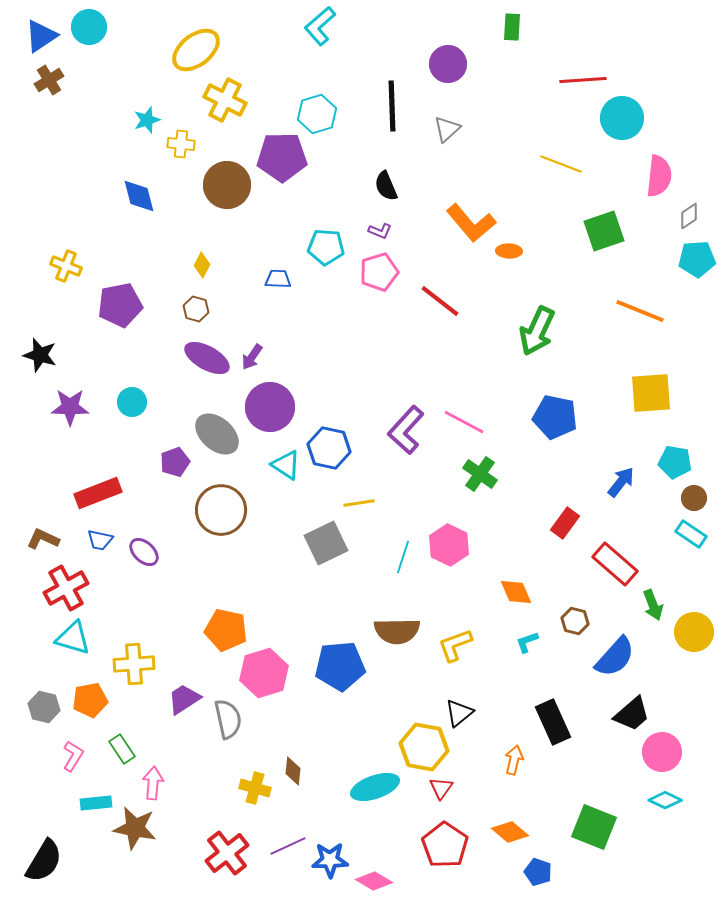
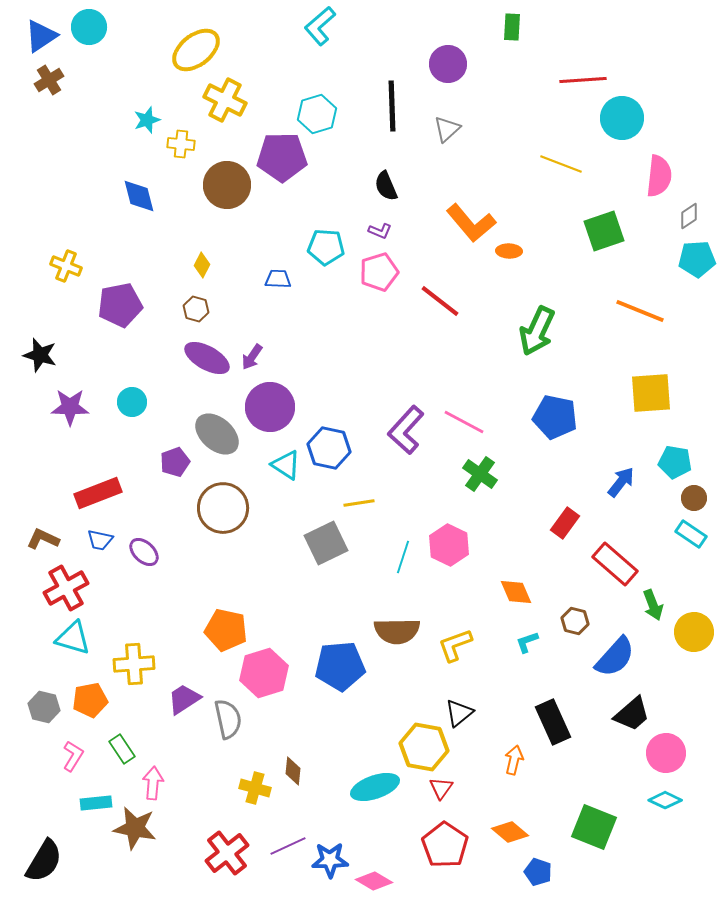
brown circle at (221, 510): moved 2 px right, 2 px up
pink circle at (662, 752): moved 4 px right, 1 px down
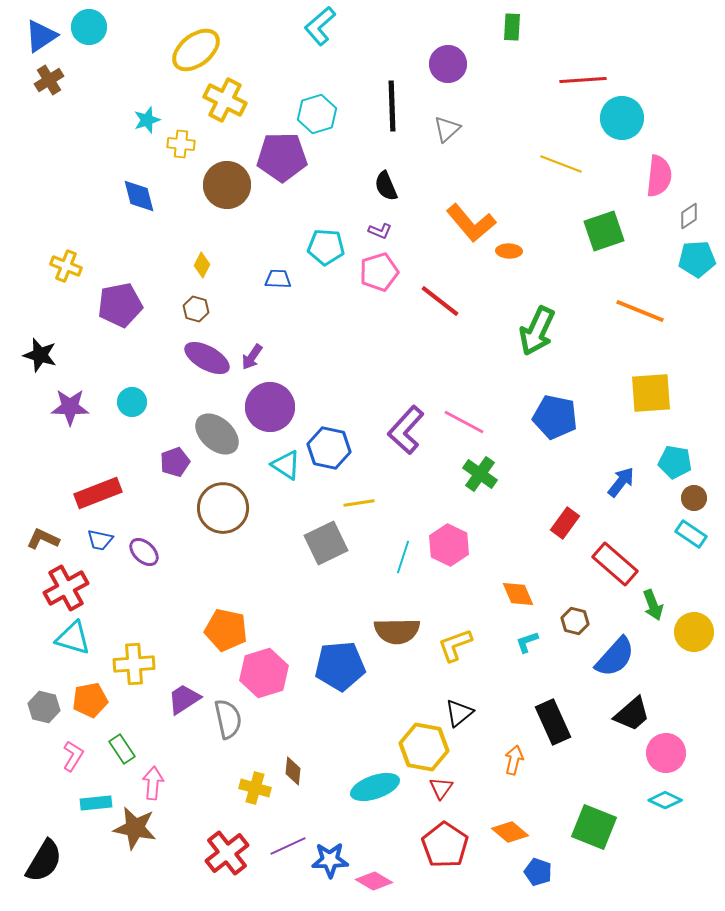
orange diamond at (516, 592): moved 2 px right, 2 px down
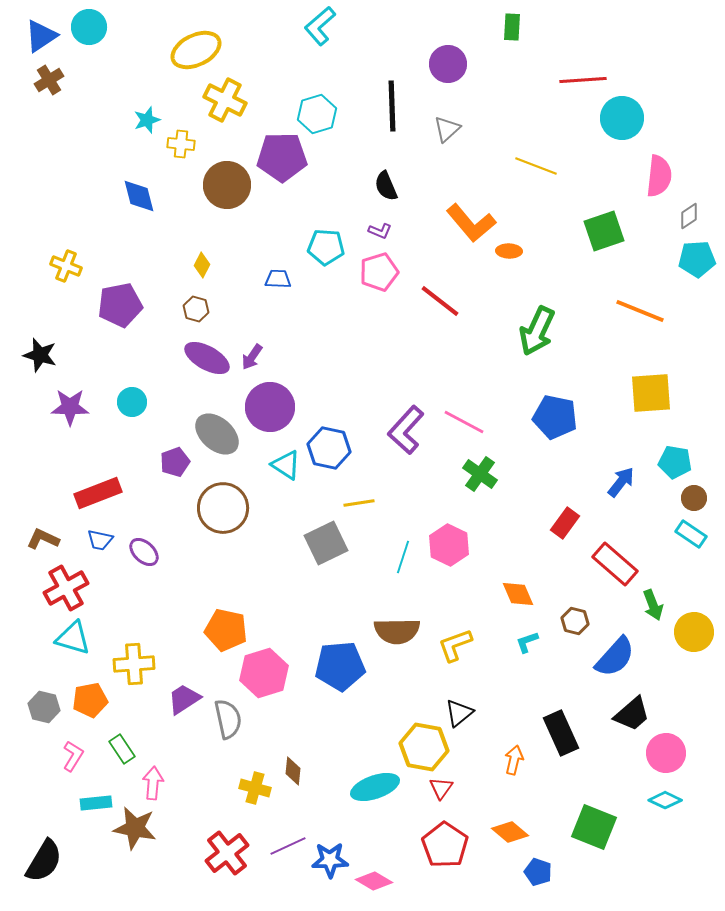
yellow ellipse at (196, 50): rotated 12 degrees clockwise
yellow line at (561, 164): moved 25 px left, 2 px down
black rectangle at (553, 722): moved 8 px right, 11 px down
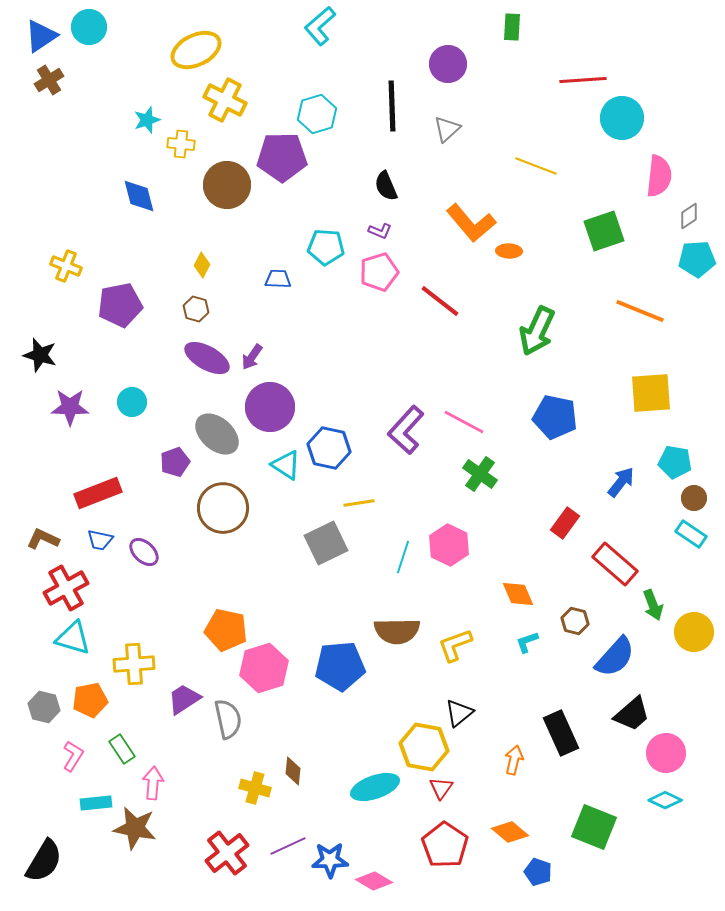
pink hexagon at (264, 673): moved 5 px up
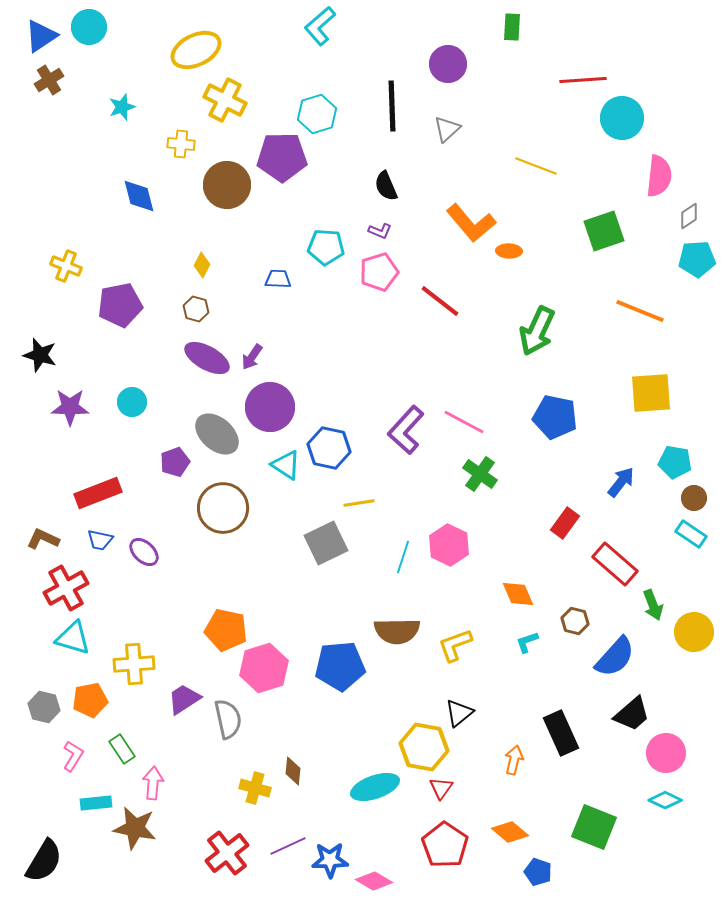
cyan star at (147, 120): moved 25 px left, 13 px up
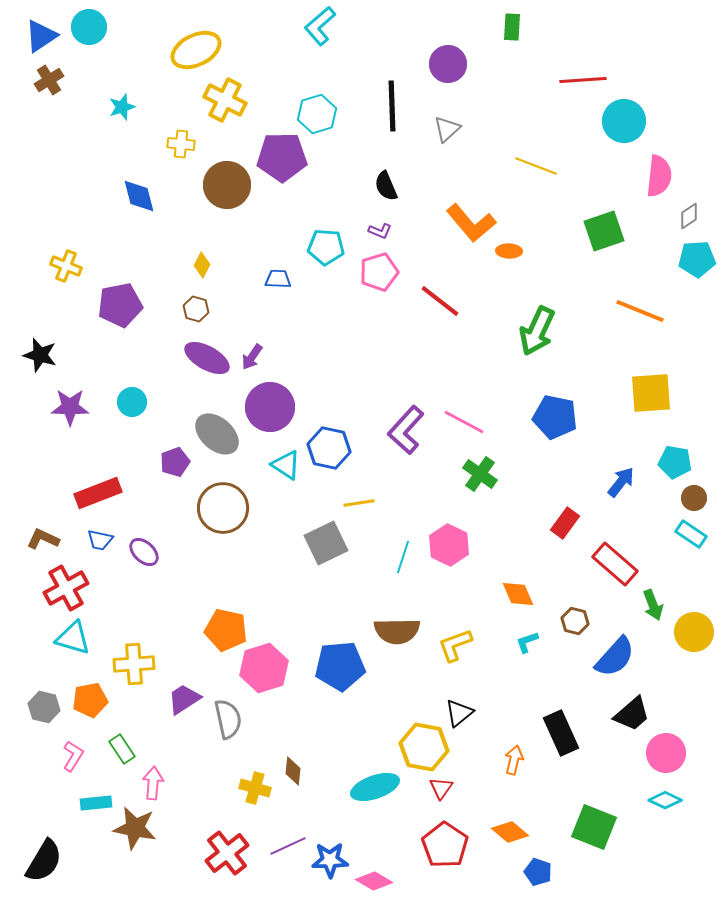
cyan circle at (622, 118): moved 2 px right, 3 px down
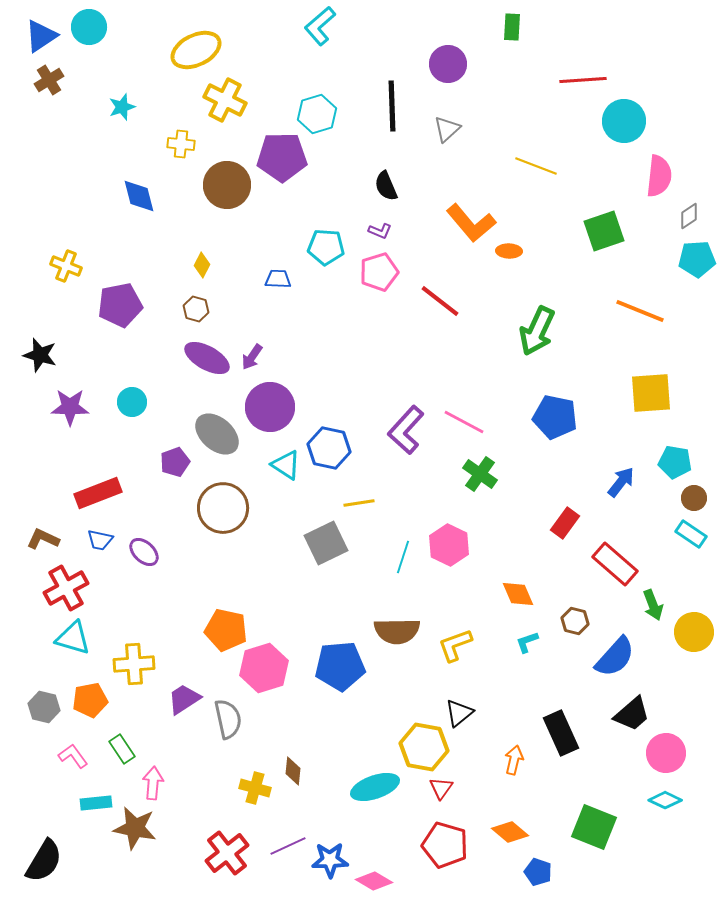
pink L-shape at (73, 756): rotated 68 degrees counterclockwise
red pentagon at (445, 845): rotated 18 degrees counterclockwise
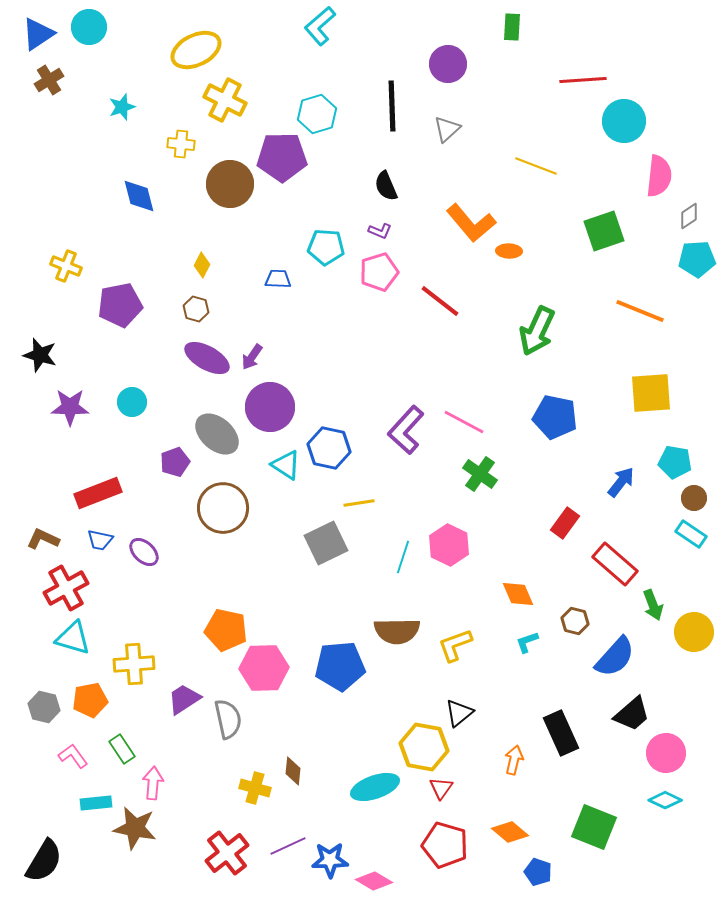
blue triangle at (41, 36): moved 3 px left, 2 px up
brown circle at (227, 185): moved 3 px right, 1 px up
pink hexagon at (264, 668): rotated 15 degrees clockwise
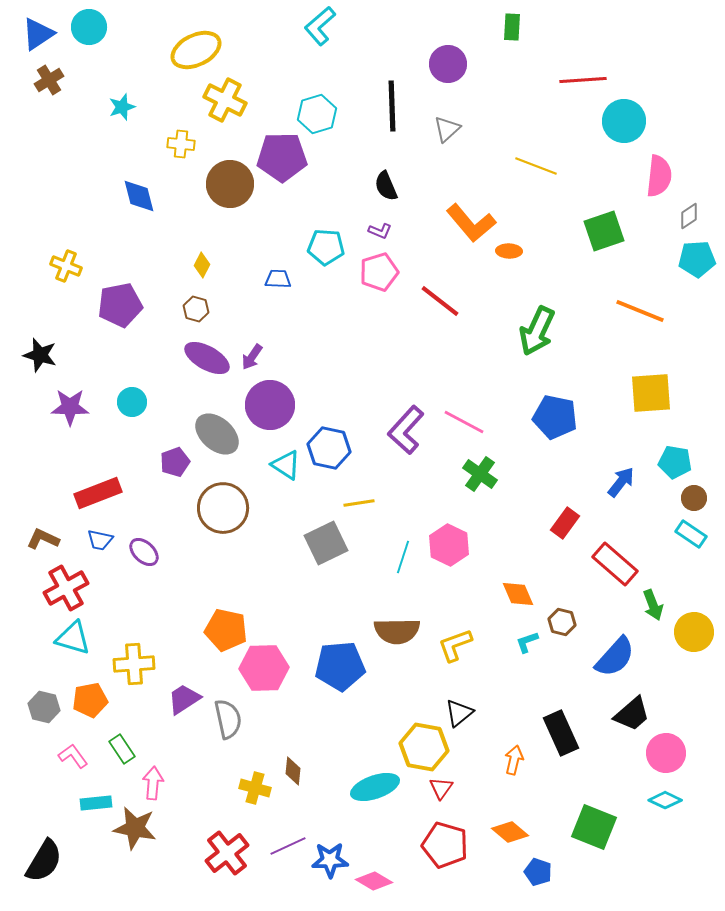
purple circle at (270, 407): moved 2 px up
brown hexagon at (575, 621): moved 13 px left, 1 px down
